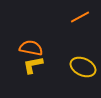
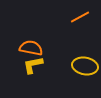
yellow ellipse: moved 2 px right, 1 px up; rotated 15 degrees counterclockwise
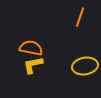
orange line: rotated 42 degrees counterclockwise
yellow ellipse: rotated 20 degrees counterclockwise
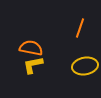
orange line: moved 11 px down
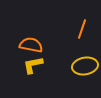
orange line: moved 2 px right, 1 px down
orange semicircle: moved 3 px up
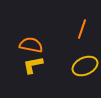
yellow ellipse: rotated 15 degrees counterclockwise
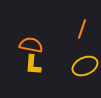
yellow L-shape: rotated 75 degrees counterclockwise
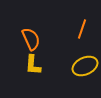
orange semicircle: moved 6 px up; rotated 55 degrees clockwise
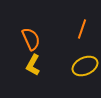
yellow L-shape: rotated 25 degrees clockwise
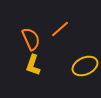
orange line: moved 22 px left; rotated 30 degrees clockwise
yellow L-shape: rotated 10 degrees counterclockwise
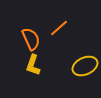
orange line: moved 1 px left, 1 px up
